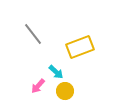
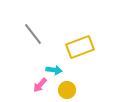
cyan arrow: moved 2 px left, 2 px up; rotated 35 degrees counterclockwise
pink arrow: moved 2 px right, 1 px up
yellow circle: moved 2 px right, 1 px up
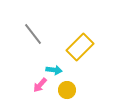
yellow rectangle: rotated 24 degrees counterclockwise
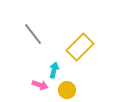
cyan arrow: rotated 84 degrees counterclockwise
pink arrow: rotated 112 degrees counterclockwise
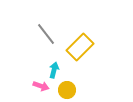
gray line: moved 13 px right
pink arrow: moved 1 px right, 1 px down
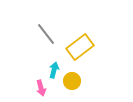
yellow rectangle: rotated 8 degrees clockwise
pink arrow: moved 2 px down; rotated 56 degrees clockwise
yellow circle: moved 5 px right, 9 px up
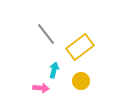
yellow circle: moved 9 px right
pink arrow: rotated 70 degrees counterclockwise
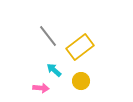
gray line: moved 2 px right, 2 px down
cyan arrow: rotated 63 degrees counterclockwise
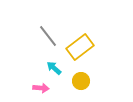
cyan arrow: moved 2 px up
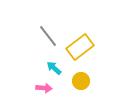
pink arrow: moved 3 px right
